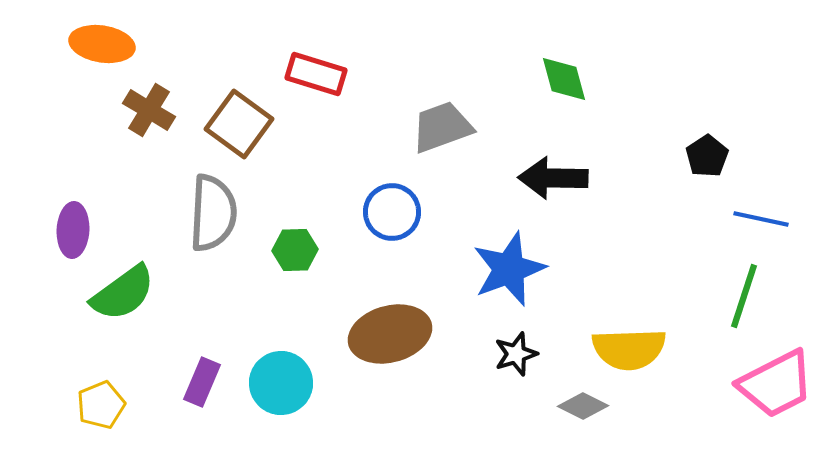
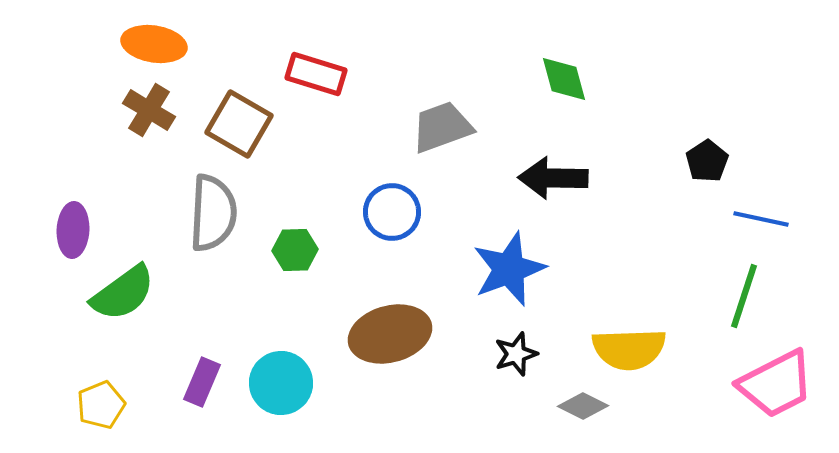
orange ellipse: moved 52 px right
brown square: rotated 6 degrees counterclockwise
black pentagon: moved 5 px down
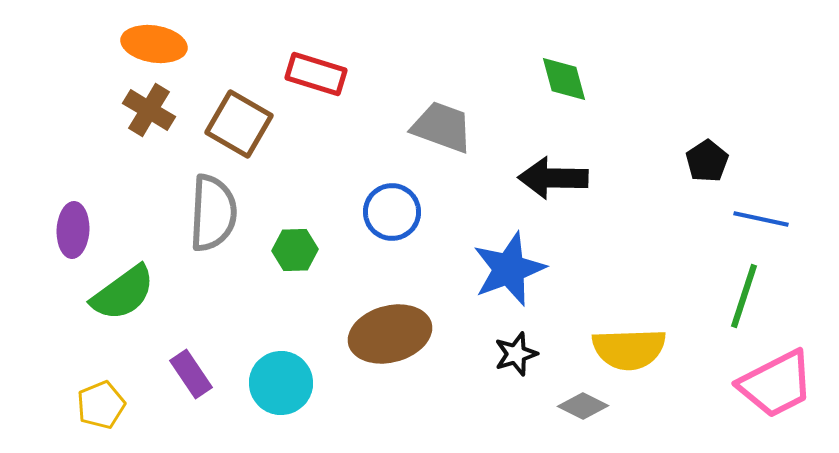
gray trapezoid: rotated 40 degrees clockwise
purple rectangle: moved 11 px left, 8 px up; rotated 57 degrees counterclockwise
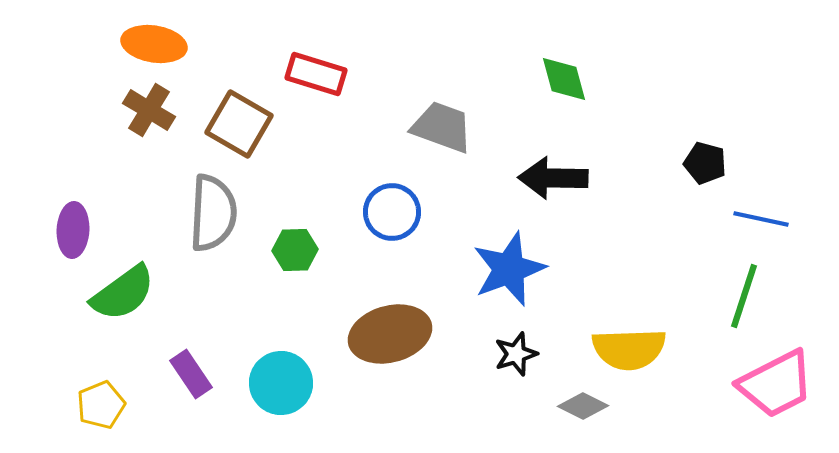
black pentagon: moved 2 px left, 2 px down; rotated 24 degrees counterclockwise
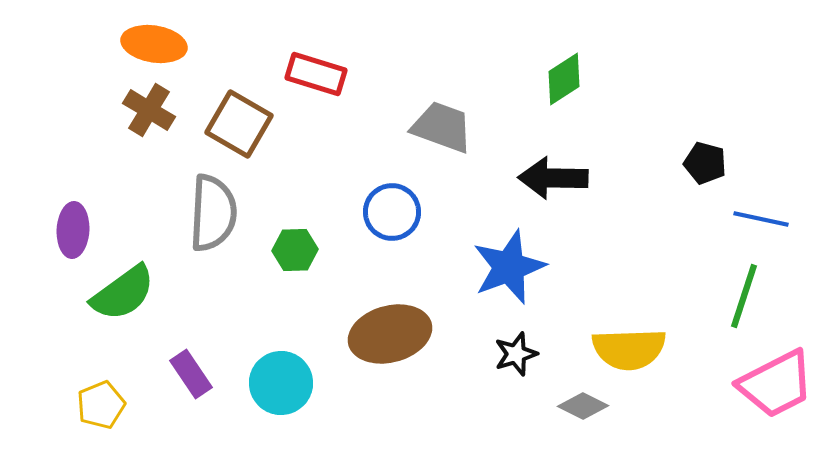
green diamond: rotated 72 degrees clockwise
blue star: moved 2 px up
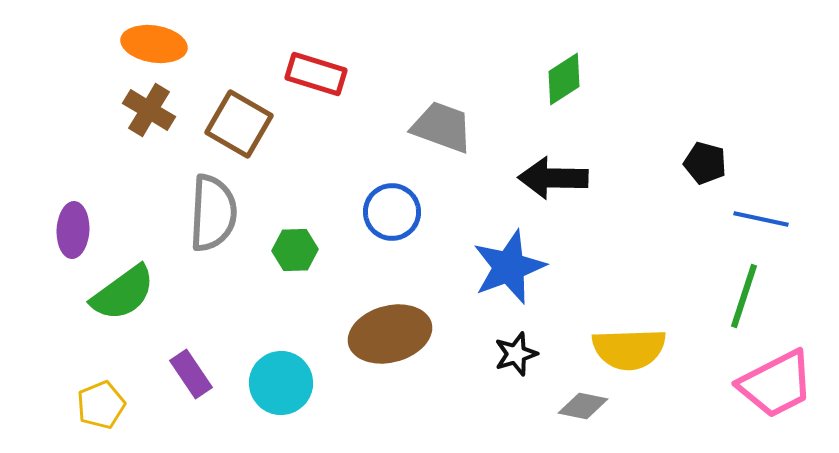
gray diamond: rotated 15 degrees counterclockwise
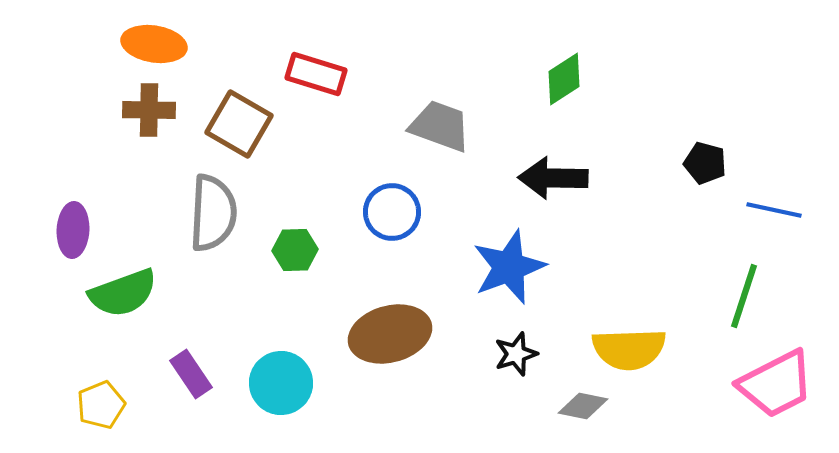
brown cross: rotated 30 degrees counterclockwise
gray trapezoid: moved 2 px left, 1 px up
blue line: moved 13 px right, 9 px up
green semicircle: rotated 16 degrees clockwise
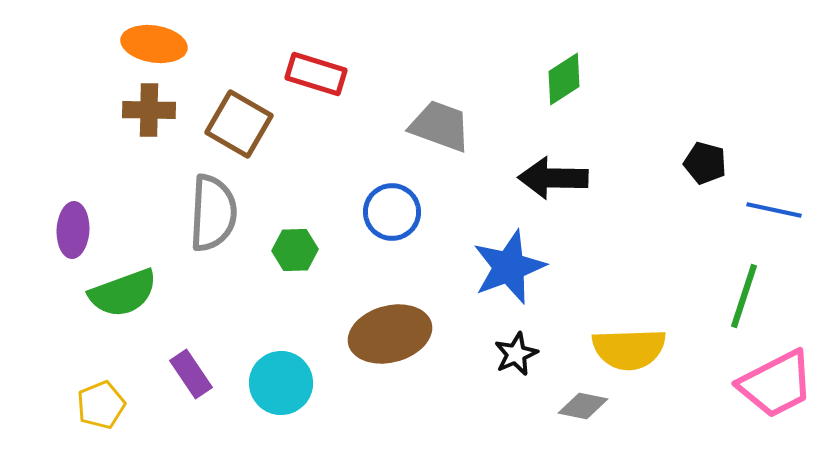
black star: rotated 6 degrees counterclockwise
